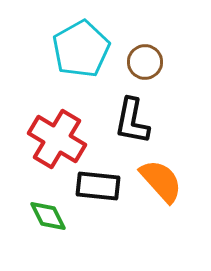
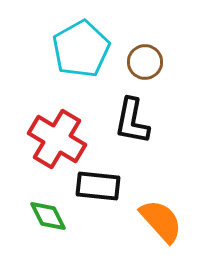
orange semicircle: moved 40 px down
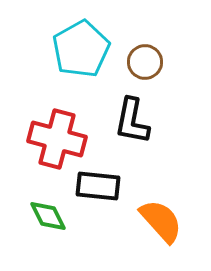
red cross: rotated 16 degrees counterclockwise
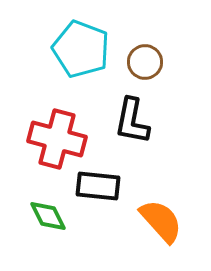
cyan pentagon: rotated 22 degrees counterclockwise
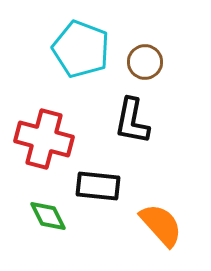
red cross: moved 13 px left
orange semicircle: moved 4 px down
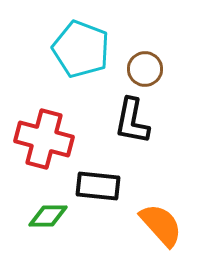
brown circle: moved 7 px down
green diamond: rotated 63 degrees counterclockwise
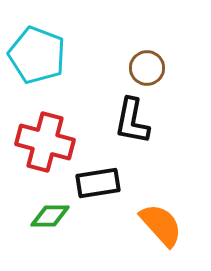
cyan pentagon: moved 44 px left, 6 px down
brown circle: moved 2 px right, 1 px up
red cross: moved 1 px right, 3 px down
black rectangle: moved 3 px up; rotated 15 degrees counterclockwise
green diamond: moved 2 px right
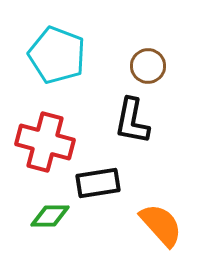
cyan pentagon: moved 20 px right
brown circle: moved 1 px right, 2 px up
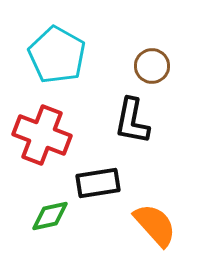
cyan pentagon: rotated 8 degrees clockwise
brown circle: moved 4 px right
red cross: moved 3 px left, 7 px up; rotated 6 degrees clockwise
green diamond: rotated 12 degrees counterclockwise
orange semicircle: moved 6 px left
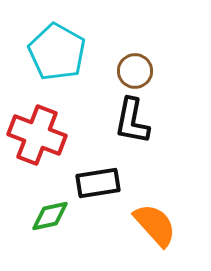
cyan pentagon: moved 3 px up
brown circle: moved 17 px left, 5 px down
red cross: moved 5 px left
